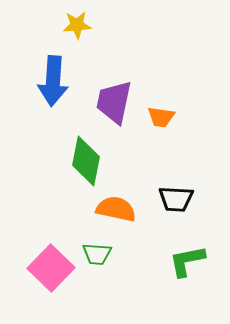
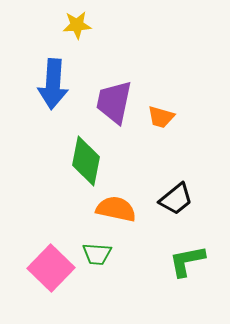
blue arrow: moved 3 px down
orange trapezoid: rotated 8 degrees clockwise
black trapezoid: rotated 42 degrees counterclockwise
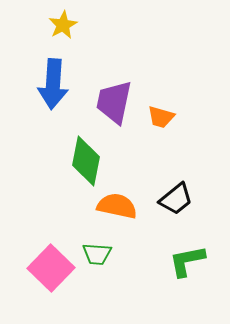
yellow star: moved 14 px left; rotated 24 degrees counterclockwise
orange semicircle: moved 1 px right, 3 px up
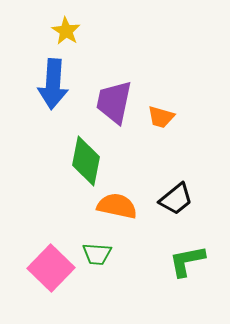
yellow star: moved 3 px right, 6 px down; rotated 12 degrees counterclockwise
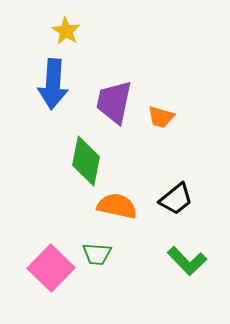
green L-shape: rotated 123 degrees counterclockwise
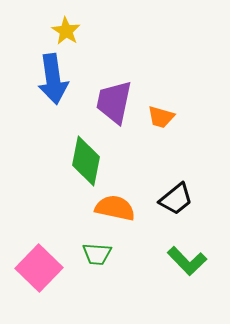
blue arrow: moved 5 px up; rotated 12 degrees counterclockwise
orange semicircle: moved 2 px left, 2 px down
pink square: moved 12 px left
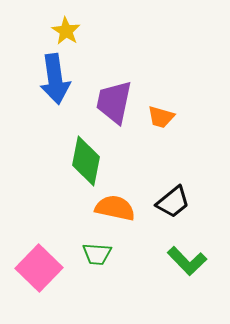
blue arrow: moved 2 px right
black trapezoid: moved 3 px left, 3 px down
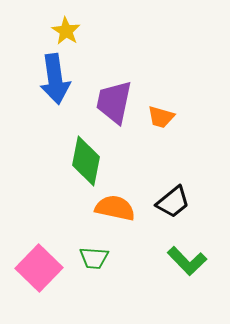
green trapezoid: moved 3 px left, 4 px down
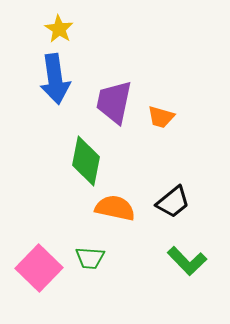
yellow star: moved 7 px left, 2 px up
green trapezoid: moved 4 px left
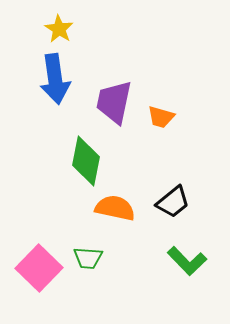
green trapezoid: moved 2 px left
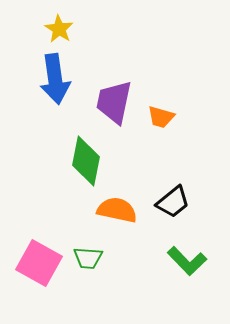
orange semicircle: moved 2 px right, 2 px down
pink square: moved 5 px up; rotated 15 degrees counterclockwise
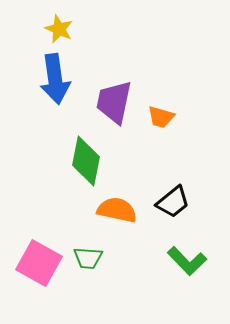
yellow star: rotated 8 degrees counterclockwise
